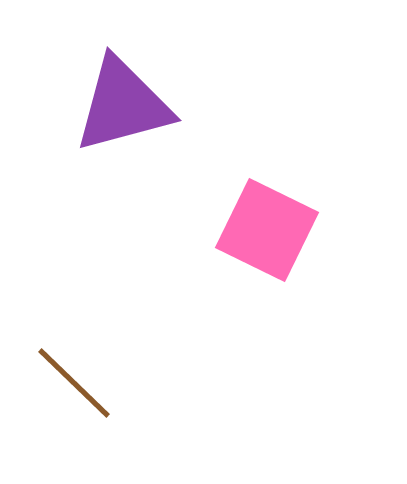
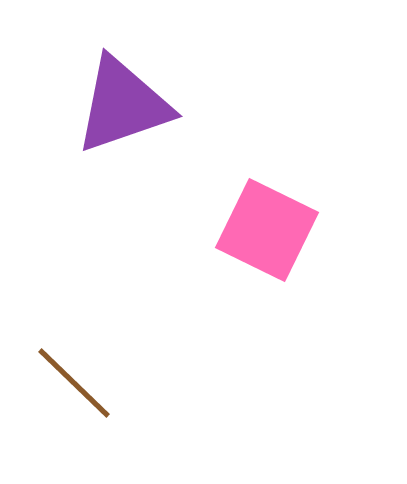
purple triangle: rotated 4 degrees counterclockwise
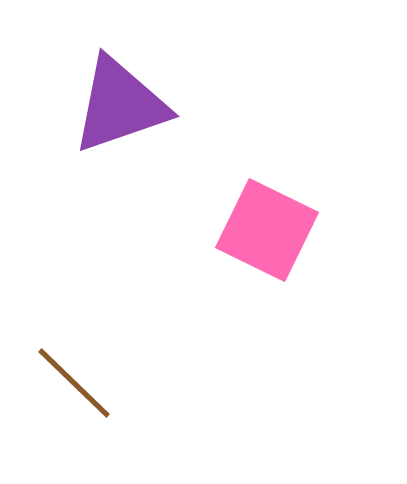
purple triangle: moved 3 px left
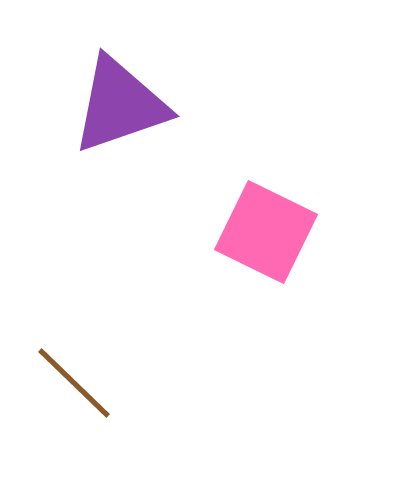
pink square: moved 1 px left, 2 px down
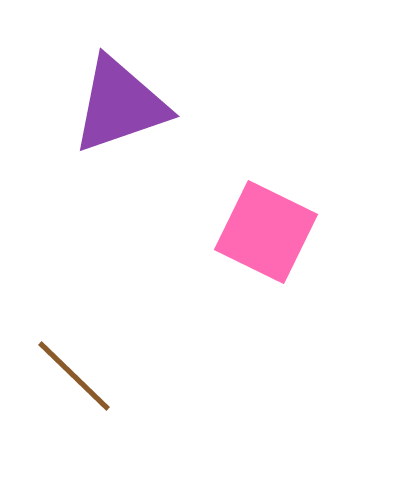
brown line: moved 7 px up
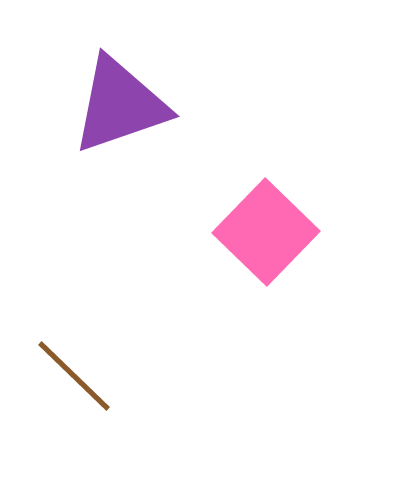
pink square: rotated 18 degrees clockwise
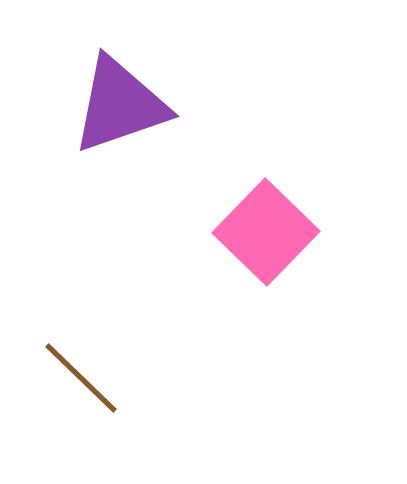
brown line: moved 7 px right, 2 px down
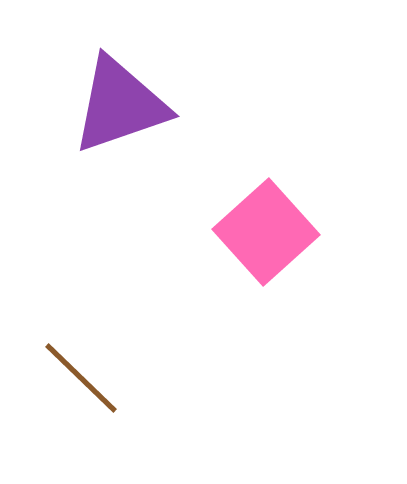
pink square: rotated 4 degrees clockwise
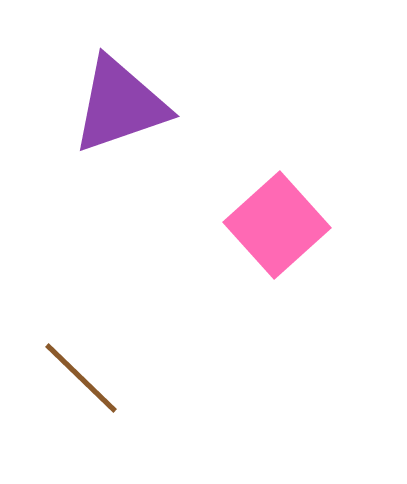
pink square: moved 11 px right, 7 px up
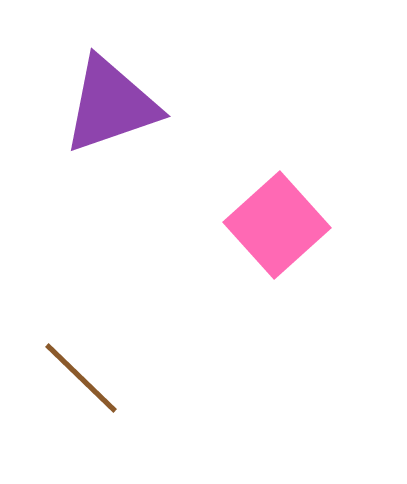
purple triangle: moved 9 px left
